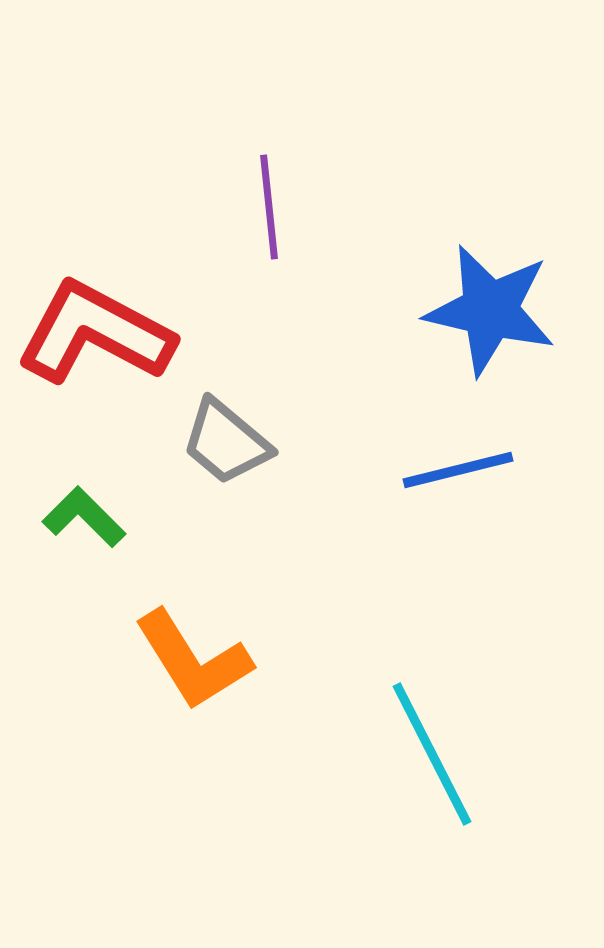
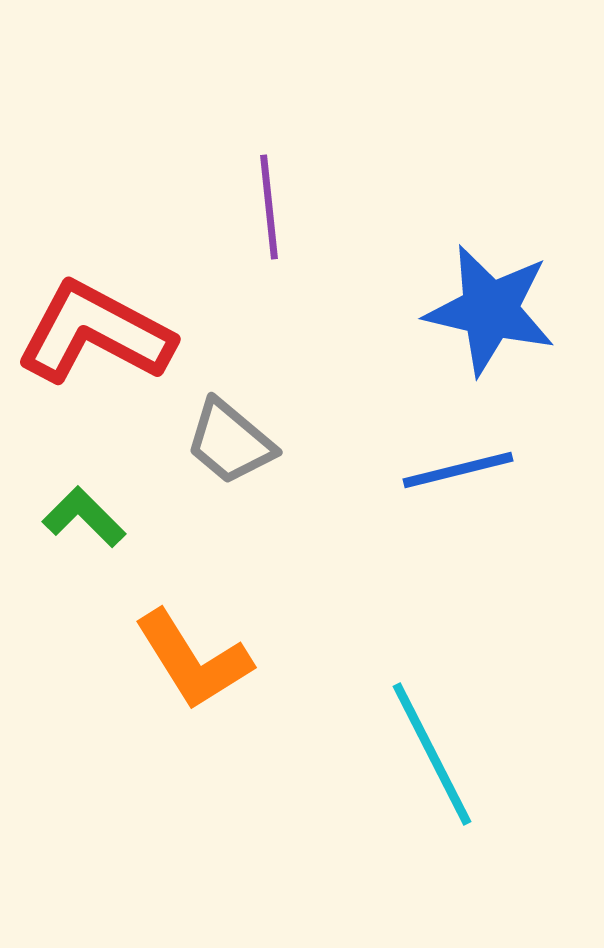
gray trapezoid: moved 4 px right
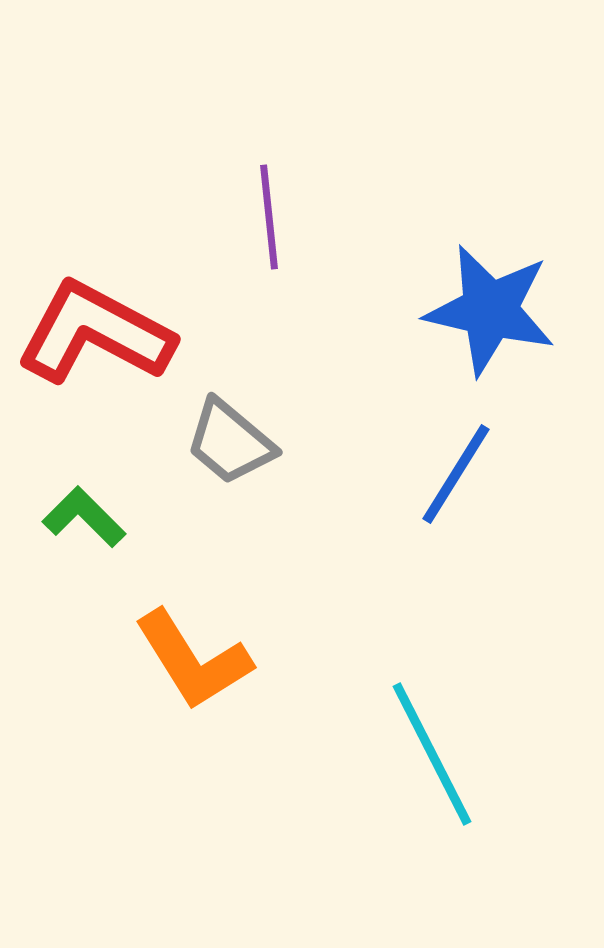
purple line: moved 10 px down
blue line: moved 2 px left, 4 px down; rotated 44 degrees counterclockwise
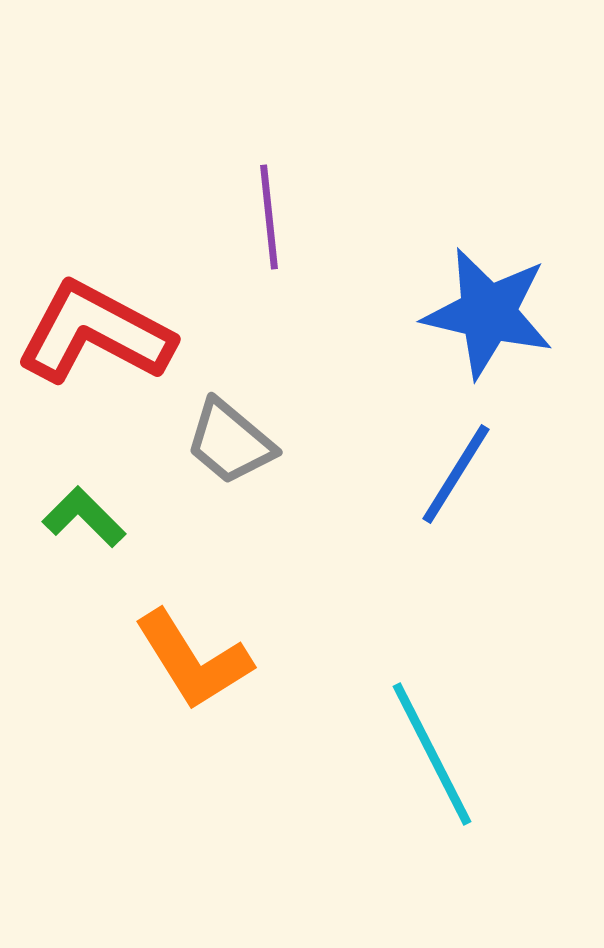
blue star: moved 2 px left, 3 px down
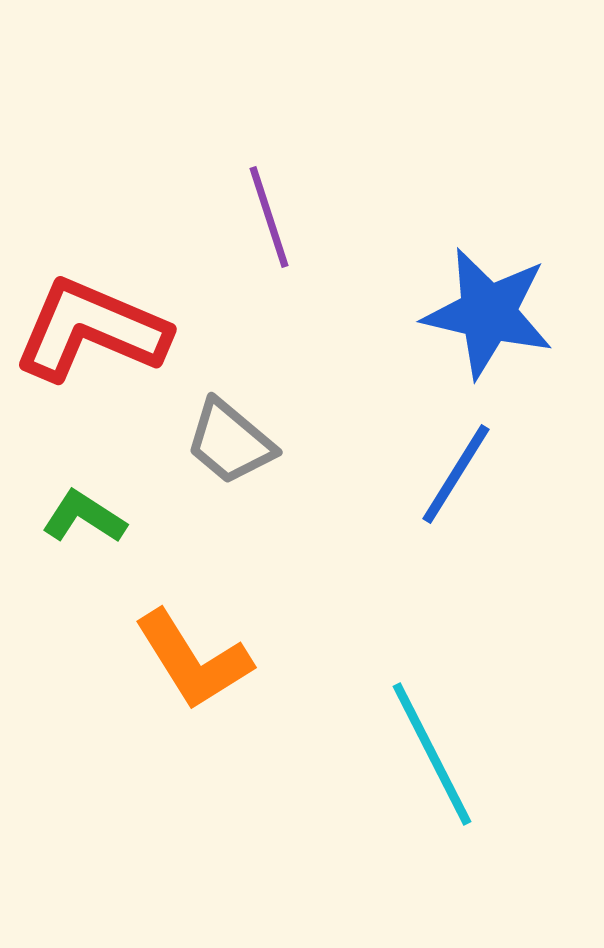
purple line: rotated 12 degrees counterclockwise
red L-shape: moved 4 px left, 3 px up; rotated 5 degrees counterclockwise
green L-shape: rotated 12 degrees counterclockwise
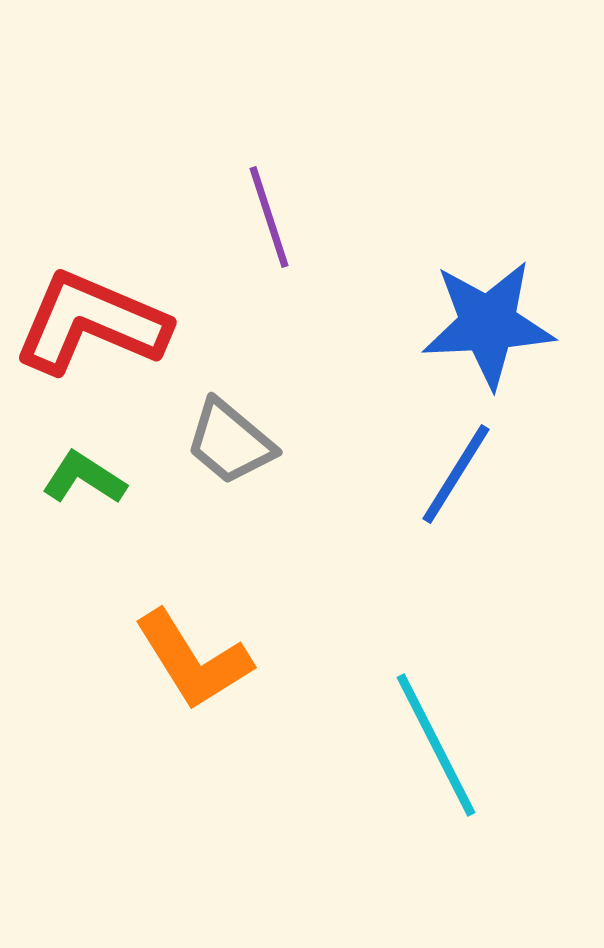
blue star: moved 11 px down; rotated 16 degrees counterclockwise
red L-shape: moved 7 px up
green L-shape: moved 39 px up
cyan line: moved 4 px right, 9 px up
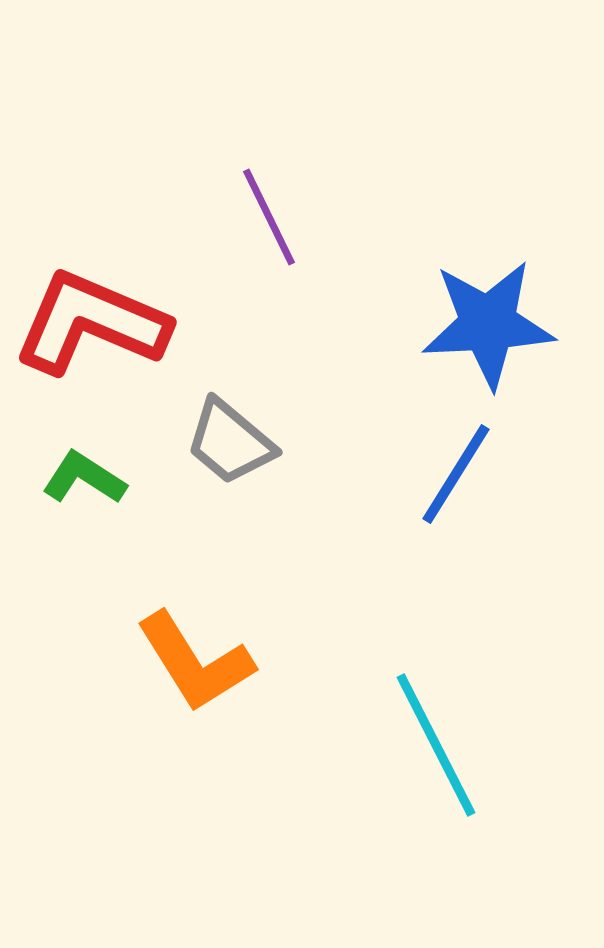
purple line: rotated 8 degrees counterclockwise
orange L-shape: moved 2 px right, 2 px down
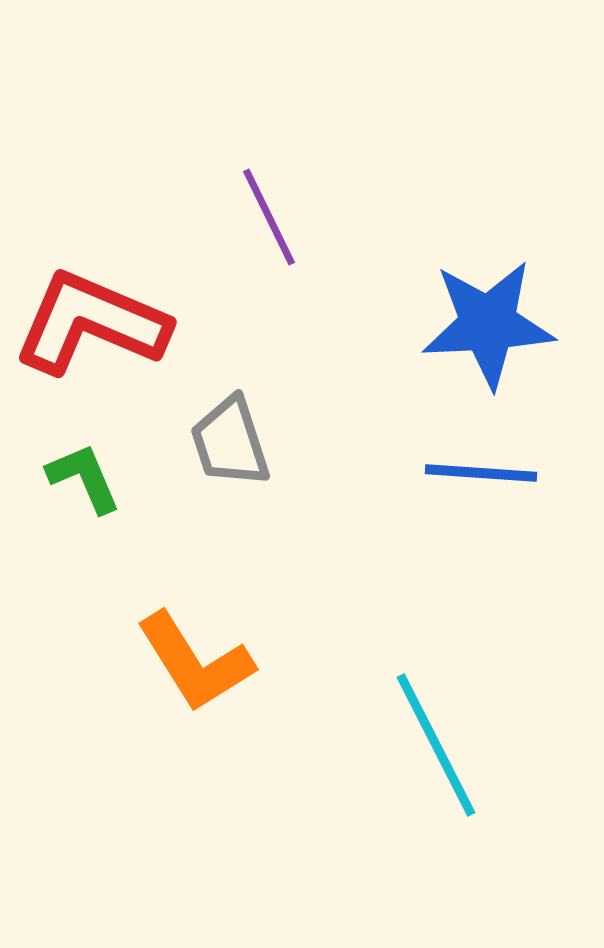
gray trapezoid: rotated 32 degrees clockwise
blue line: moved 25 px right, 1 px up; rotated 62 degrees clockwise
green L-shape: rotated 34 degrees clockwise
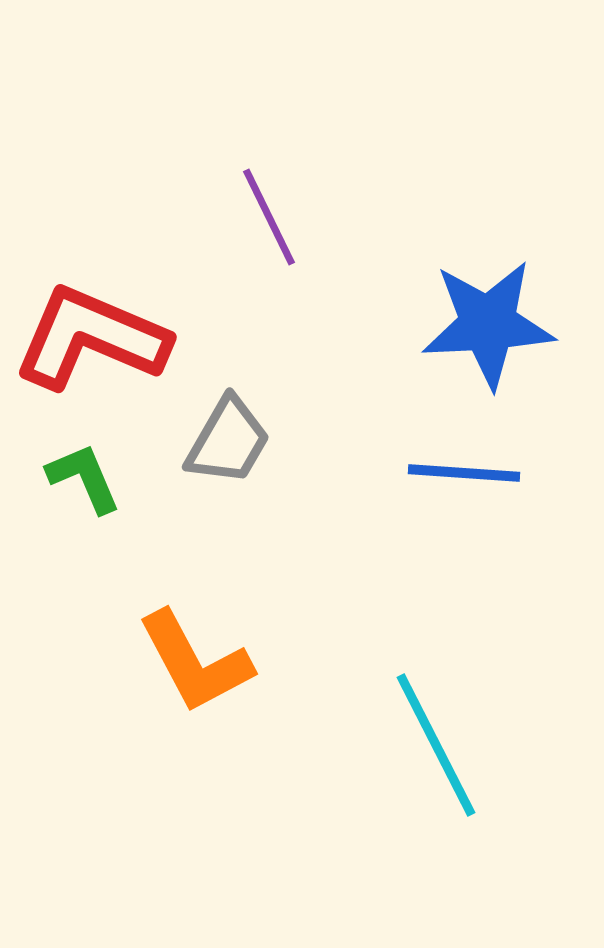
red L-shape: moved 15 px down
gray trapezoid: moved 2 px left, 1 px up; rotated 132 degrees counterclockwise
blue line: moved 17 px left
orange L-shape: rotated 4 degrees clockwise
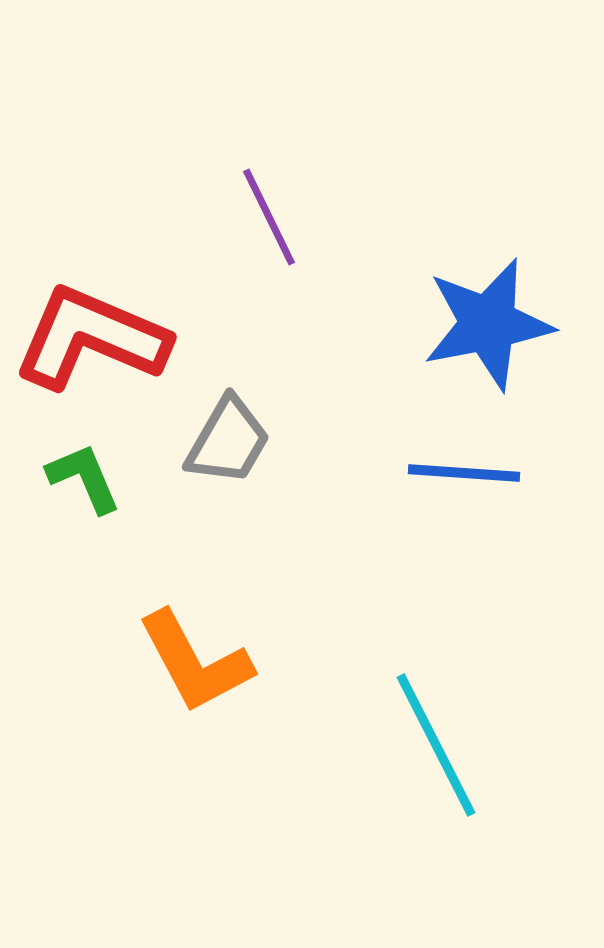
blue star: rotated 8 degrees counterclockwise
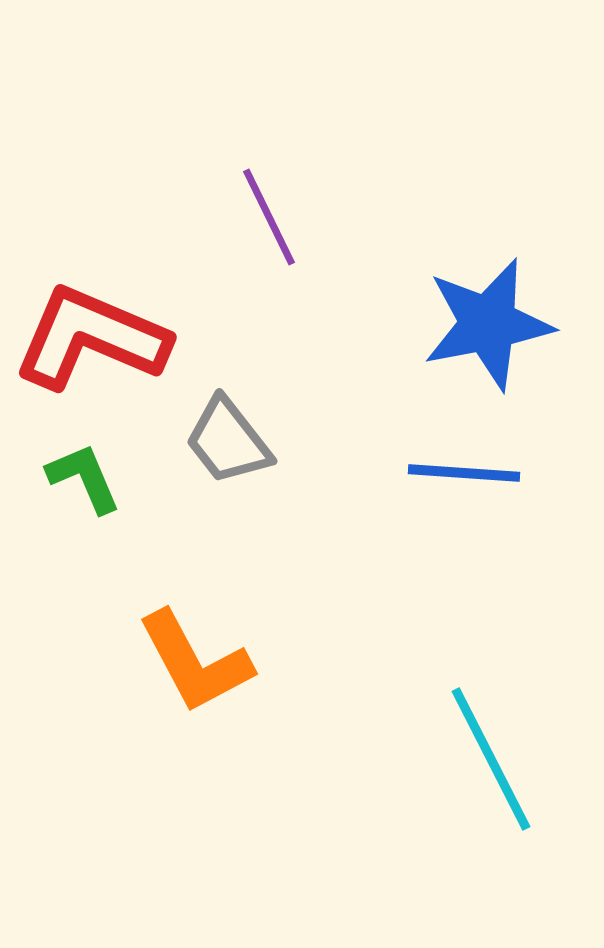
gray trapezoid: rotated 112 degrees clockwise
cyan line: moved 55 px right, 14 px down
